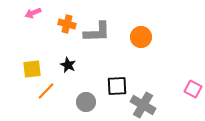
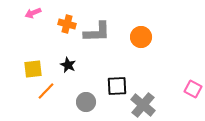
yellow square: moved 1 px right
gray cross: rotated 10 degrees clockwise
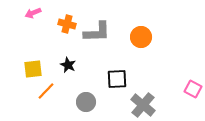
black square: moved 7 px up
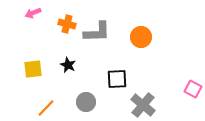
orange line: moved 17 px down
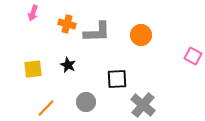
pink arrow: rotated 49 degrees counterclockwise
orange circle: moved 2 px up
pink square: moved 33 px up
